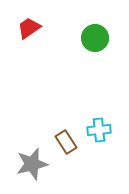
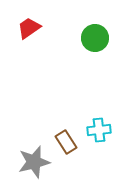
gray star: moved 2 px right, 2 px up
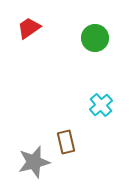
cyan cross: moved 2 px right, 25 px up; rotated 35 degrees counterclockwise
brown rectangle: rotated 20 degrees clockwise
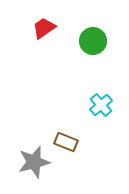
red trapezoid: moved 15 px right
green circle: moved 2 px left, 3 px down
brown rectangle: rotated 55 degrees counterclockwise
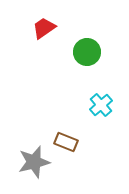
green circle: moved 6 px left, 11 px down
